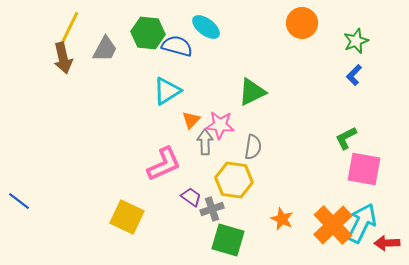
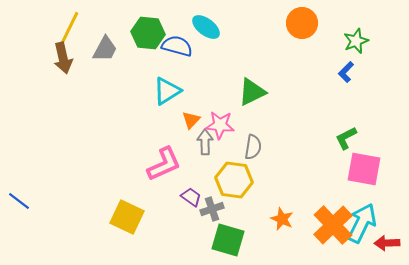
blue L-shape: moved 8 px left, 3 px up
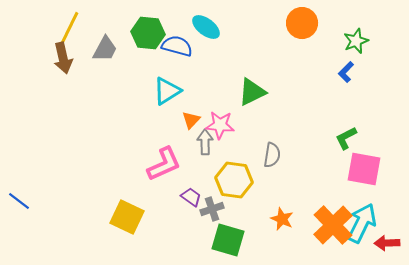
gray semicircle: moved 19 px right, 8 px down
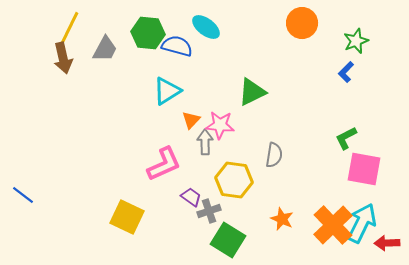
gray semicircle: moved 2 px right
blue line: moved 4 px right, 6 px up
gray cross: moved 3 px left, 2 px down
green square: rotated 16 degrees clockwise
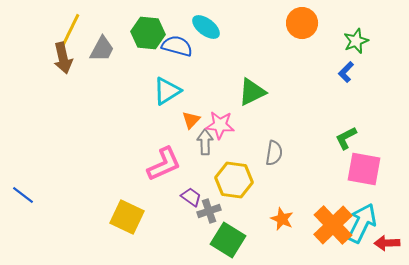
yellow line: moved 1 px right, 2 px down
gray trapezoid: moved 3 px left
gray semicircle: moved 2 px up
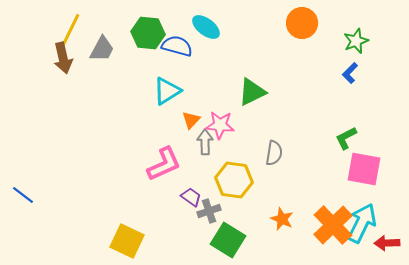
blue L-shape: moved 4 px right, 1 px down
yellow square: moved 24 px down
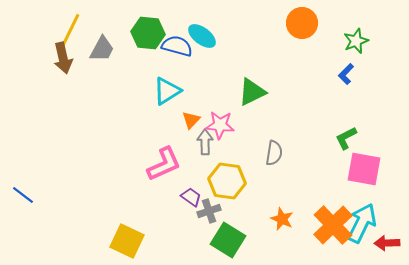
cyan ellipse: moved 4 px left, 9 px down
blue L-shape: moved 4 px left, 1 px down
yellow hexagon: moved 7 px left, 1 px down
